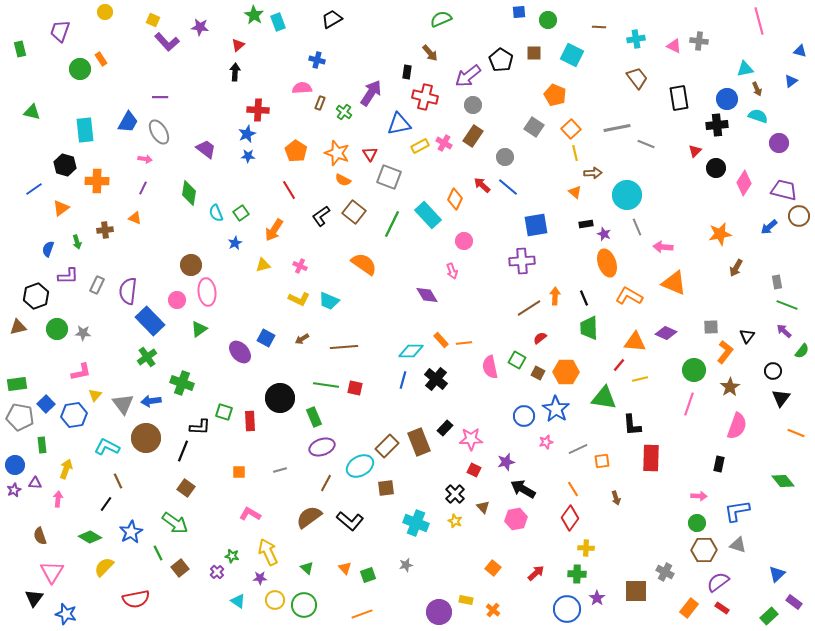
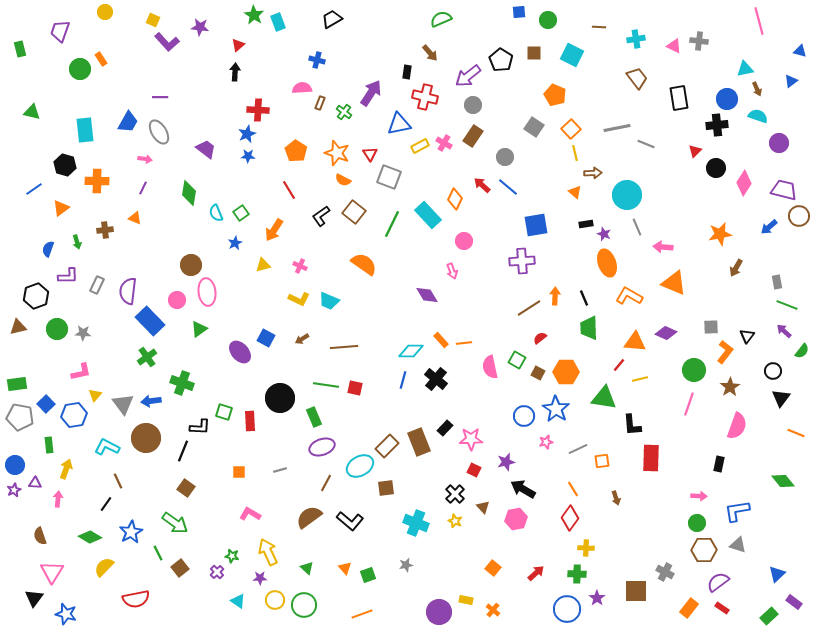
green rectangle at (42, 445): moved 7 px right
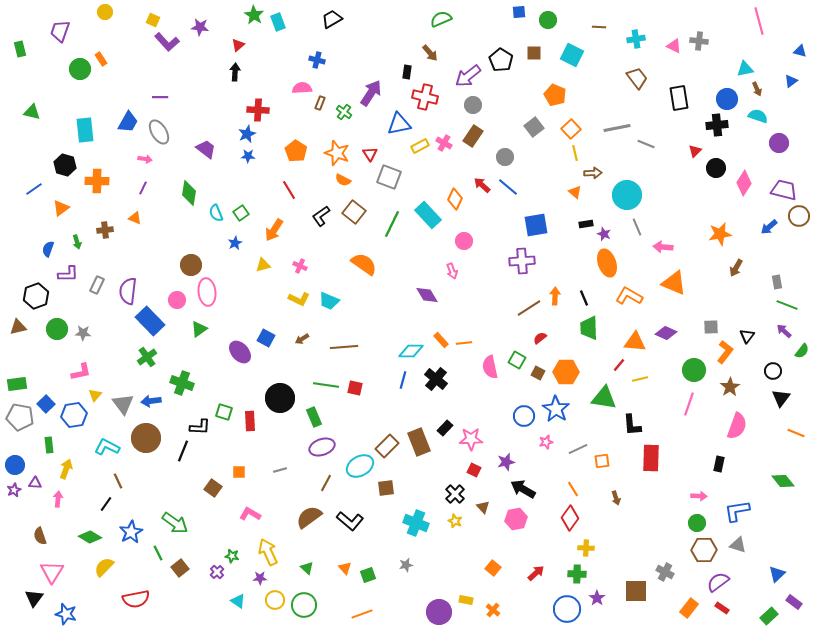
gray square at (534, 127): rotated 18 degrees clockwise
purple L-shape at (68, 276): moved 2 px up
brown square at (186, 488): moved 27 px right
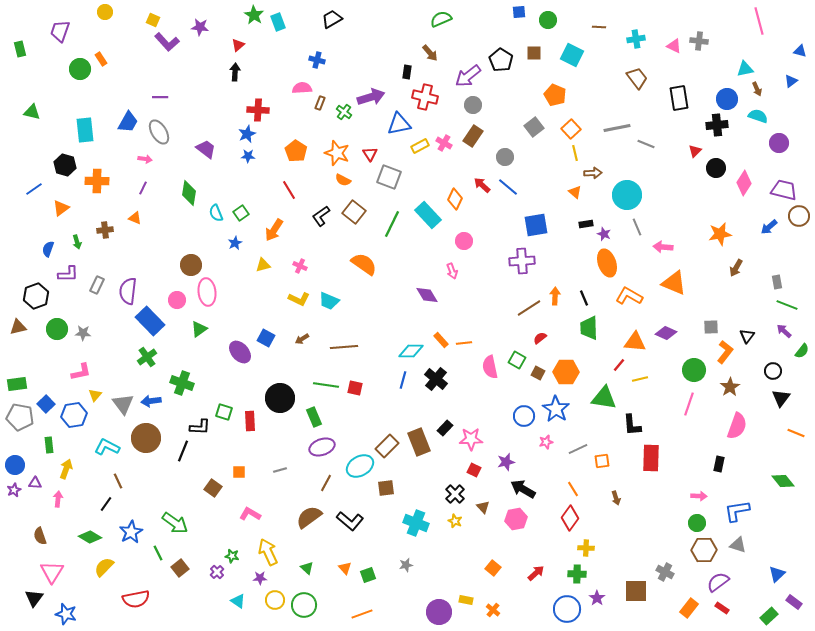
purple arrow at (371, 93): moved 4 px down; rotated 40 degrees clockwise
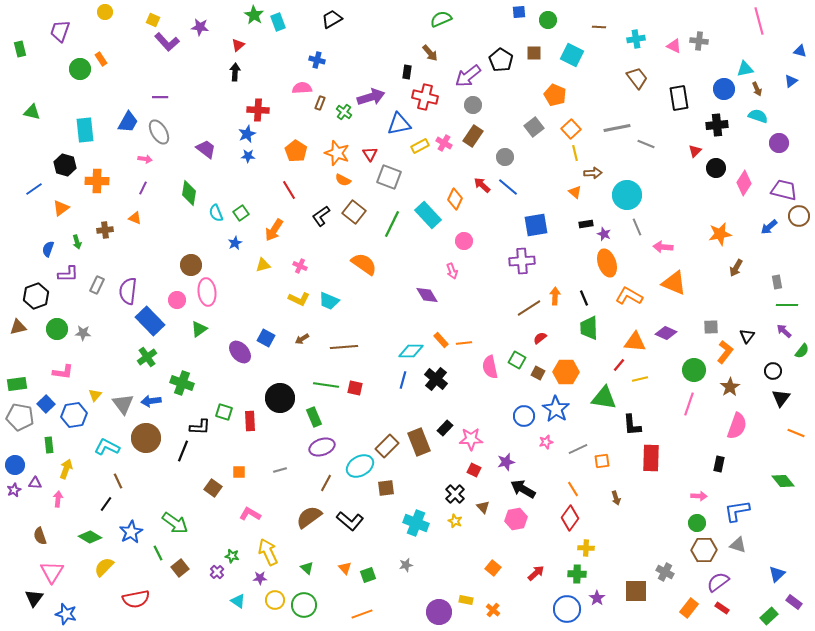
blue circle at (727, 99): moved 3 px left, 10 px up
green line at (787, 305): rotated 20 degrees counterclockwise
pink L-shape at (81, 372): moved 18 px left; rotated 20 degrees clockwise
